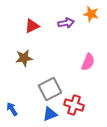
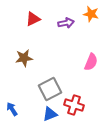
red triangle: moved 1 px right, 7 px up
pink semicircle: moved 3 px right
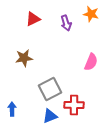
purple arrow: rotated 84 degrees clockwise
red cross: rotated 18 degrees counterclockwise
blue arrow: rotated 32 degrees clockwise
blue triangle: moved 2 px down
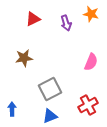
red cross: moved 14 px right; rotated 30 degrees counterclockwise
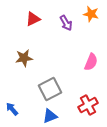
purple arrow: rotated 14 degrees counterclockwise
blue arrow: rotated 40 degrees counterclockwise
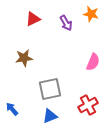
pink semicircle: moved 2 px right
gray square: rotated 15 degrees clockwise
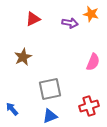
purple arrow: moved 4 px right; rotated 49 degrees counterclockwise
brown star: moved 1 px left, 1 px up; rotated 18 degrees counterclockwise
red cross: moved 1 px right, 1 px down; rotated 12 degrees clockwise
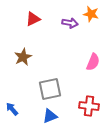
red cross: rotated 24 degrees clockwise
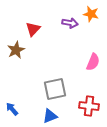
red triangle: moved 10 px down; rotated 21 degrees counterclockwise
brown star: moved 7 px left, 7 px up
gray square: moved 5 px right
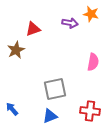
red triangle: rotated 28 degrees clockwise
pink semicircle: rotated 12 degrees counterclockwise
red cross: moved 1 px right, 5 px down
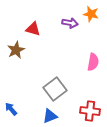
red triangle: rotated 35 degrees clockwise
gray square: rotated 25 degrees counterclockwise
blue arrow: moved 1 px left
